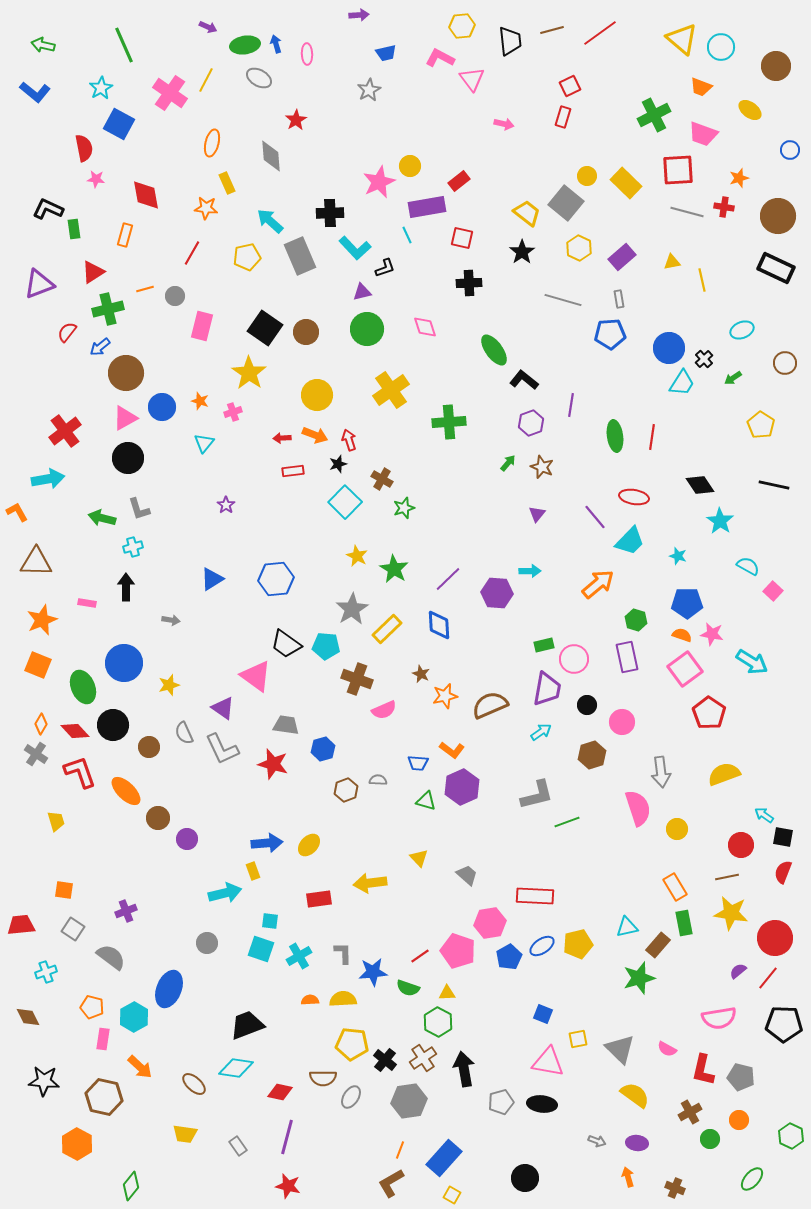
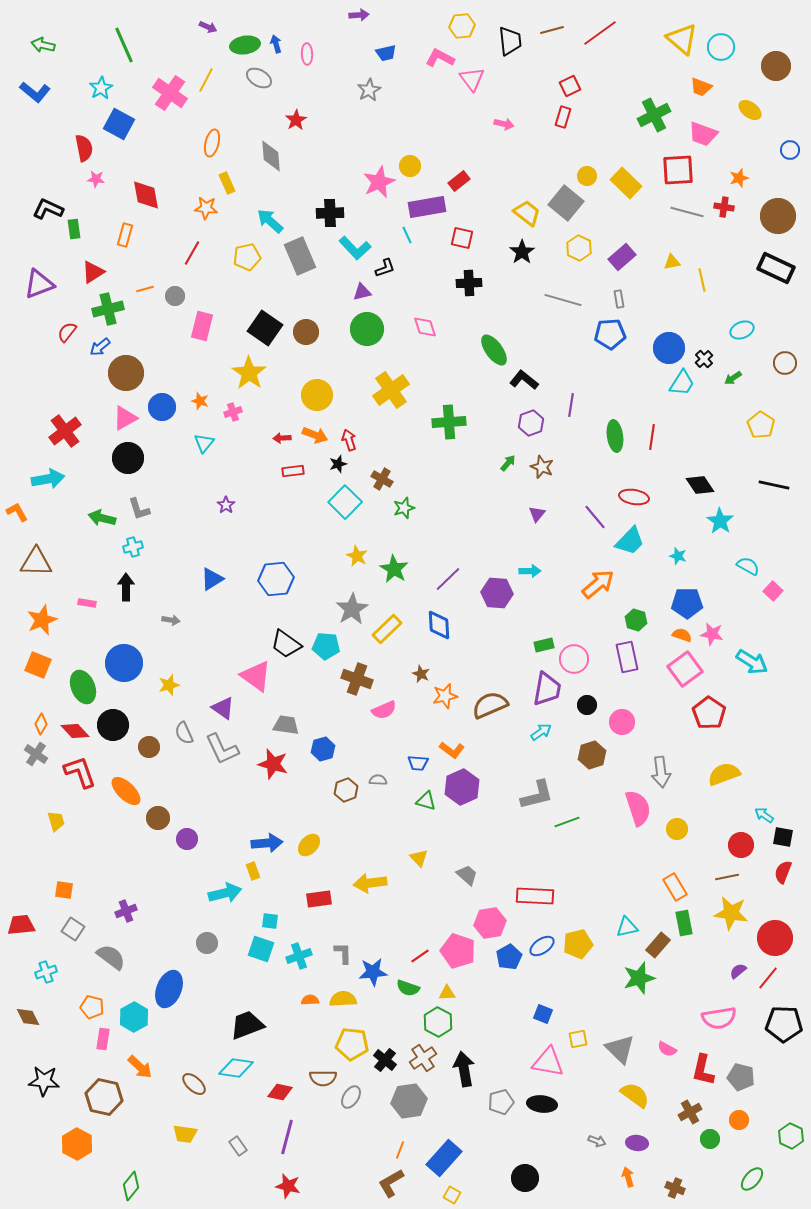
cyan cross at (299, 956): rotated 10 degrees clockwise
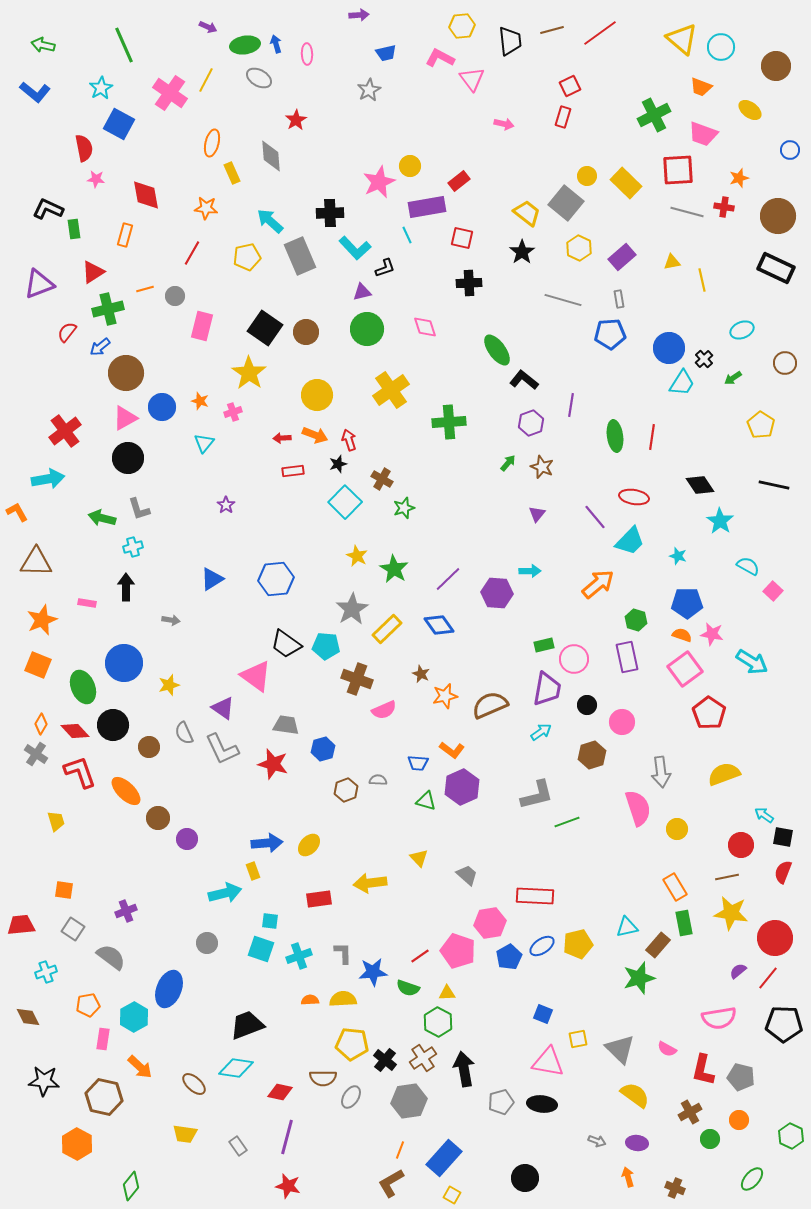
yellow rectangle at (227, 183): moved 5 px right, 10 px up
green ellipse at (494, 350): moved 3 px right
blue diamond at (439, 625): rotated 32 degrees counterclockwise
orange pentagon at (92, 1007): moved 4 px left, 2 px up; rotated 25 degrees counterclockwise
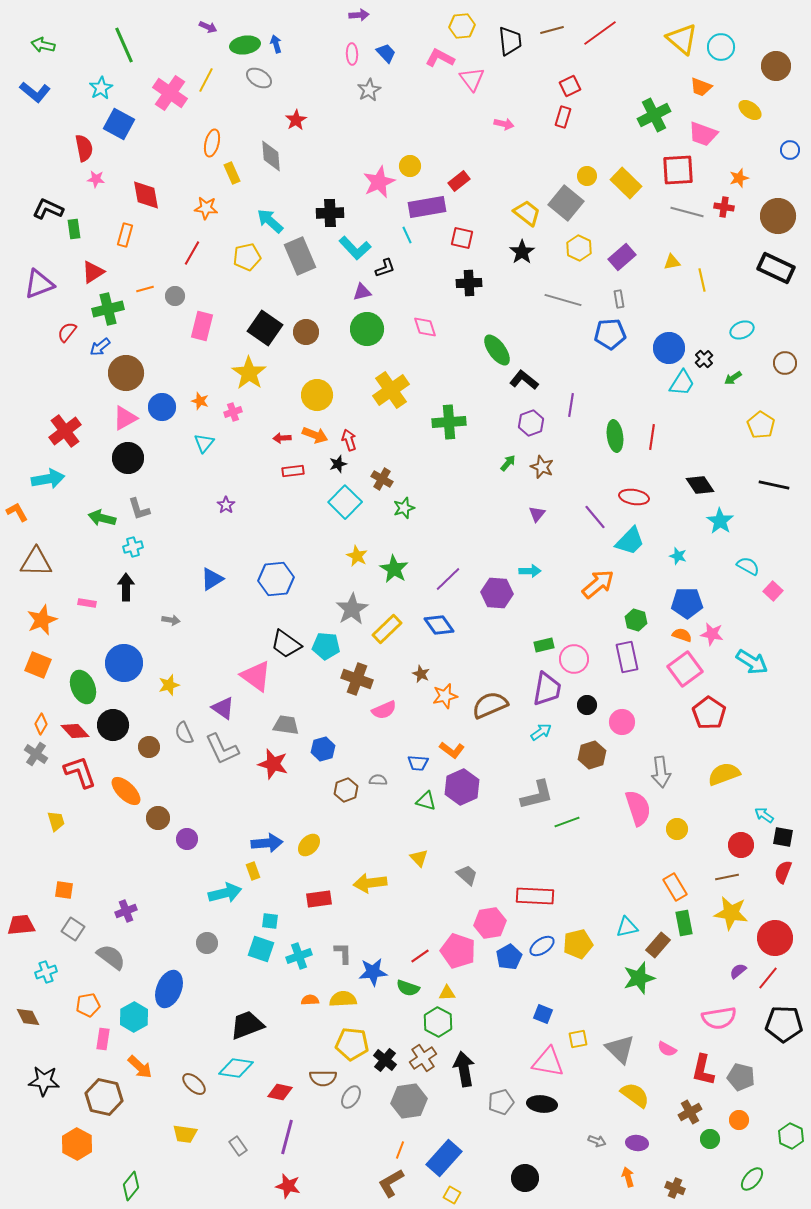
blue trapezoid at (386, 53): rotated 120 degrees counterclockwise
pink ellipse at (307, 54): moved 45 px right
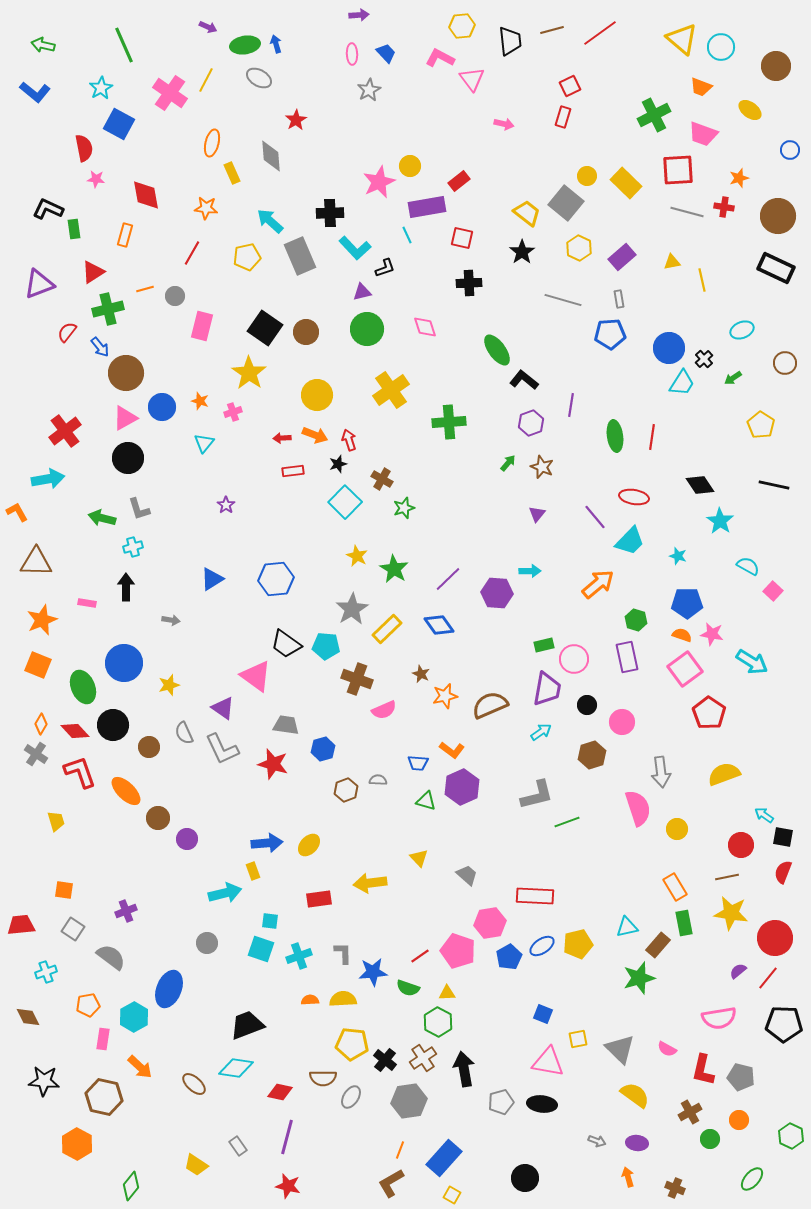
blue arrow at (100, 347): rotated 90 degrees counterclockwise
yellow trapezoid at (185, 1134): moved 11 px right, 31 px down; rotated 25 degrees clockwise
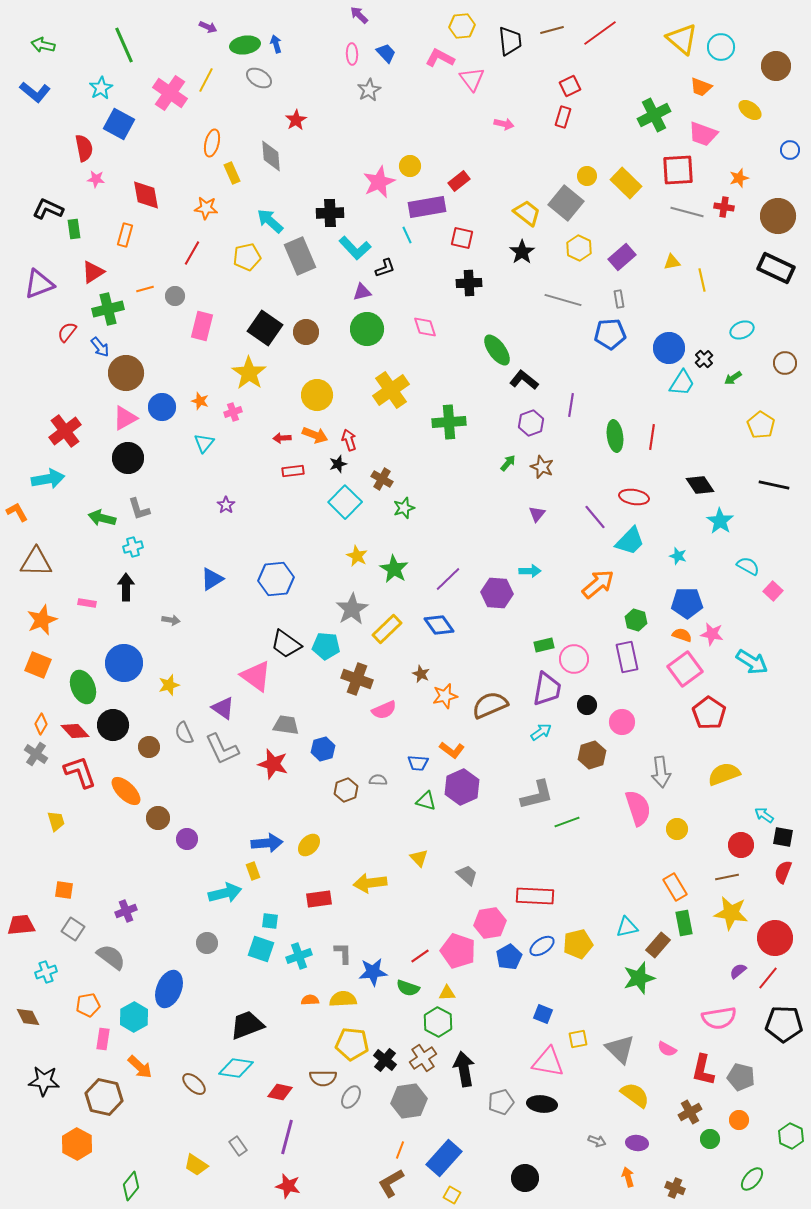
purple arrow at (359, 15): rotated 132 degrees counterclockwise
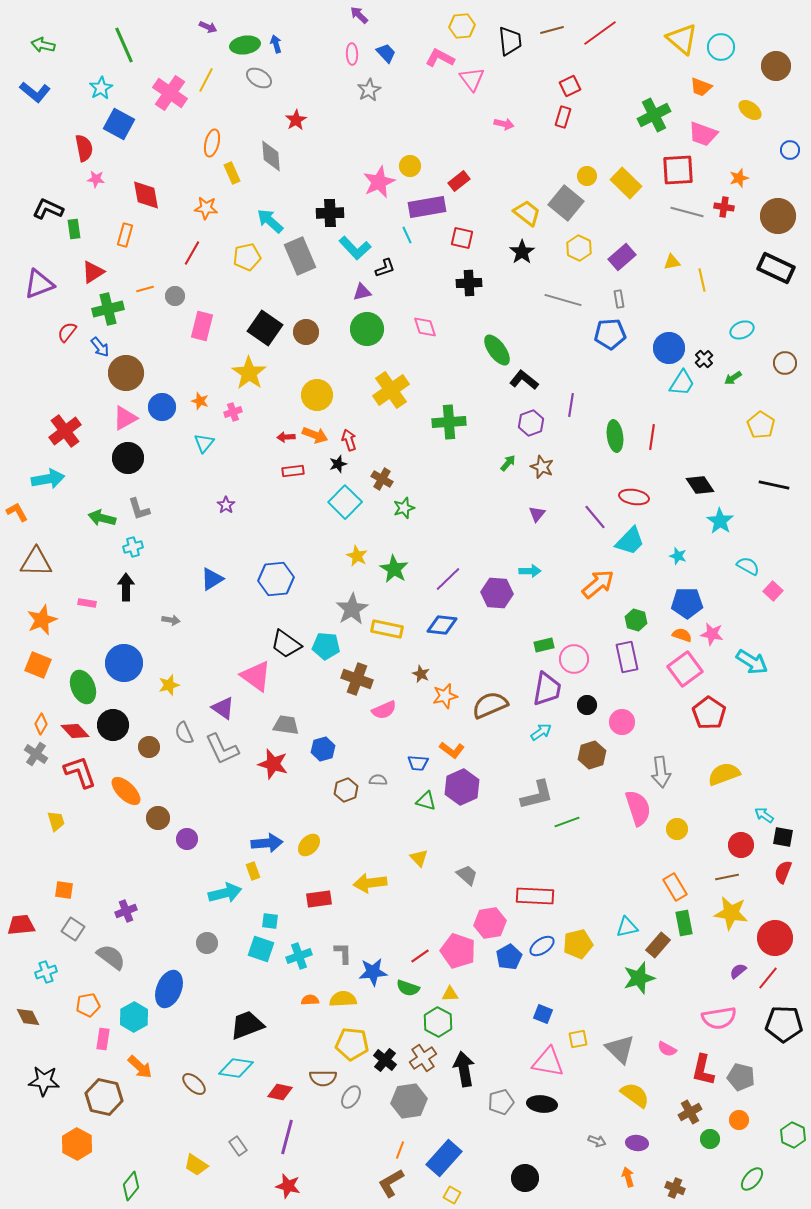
red arrow at (282, 438): moved 4 px right, 1 px up
blue diamond at (439, 625): moved 3 px right; rotated 48 degrees counterclockwise
yellow rectangle at (387, 629): rotated 56 degrees clockwise
yellow triangle at (447, 993): moved 3 px right, 1 px down
green hexagon at (791, 1136): moved 2 px right, 1 px up
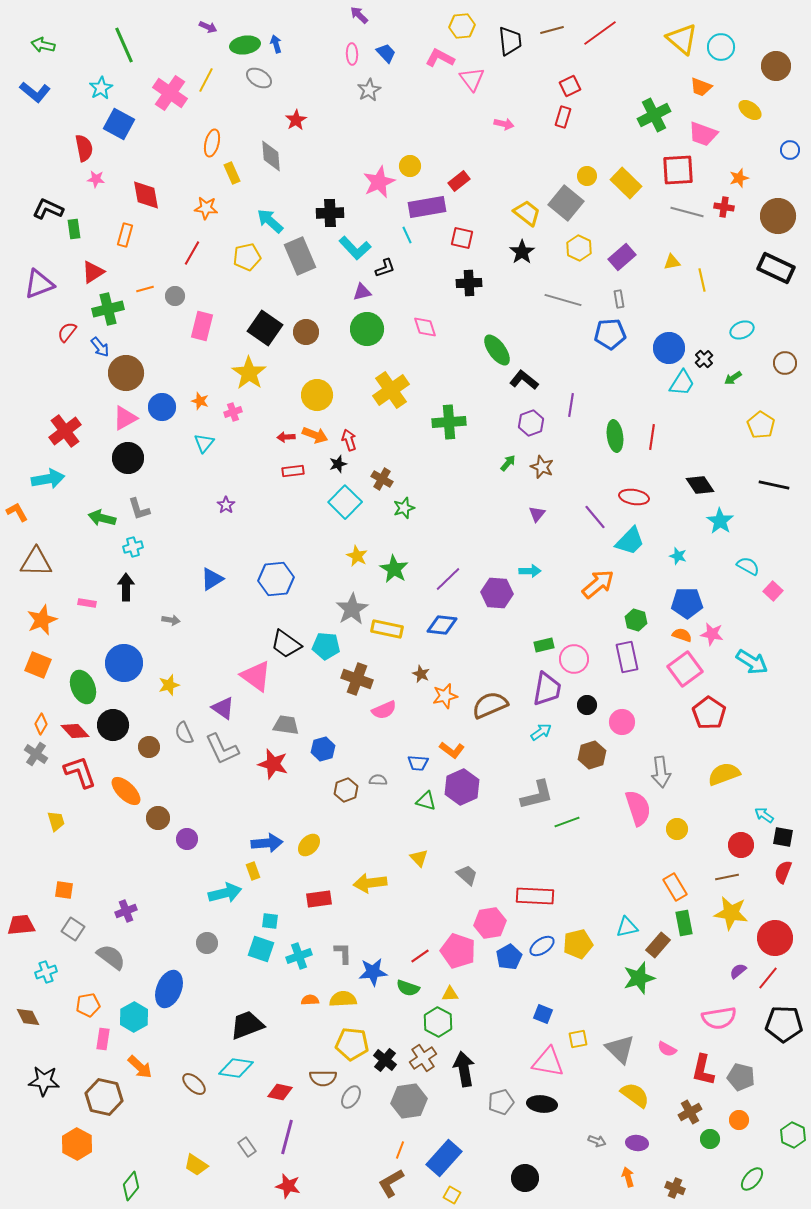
gray rectangle at (238, 1146): moved 9 px right, 1 px down
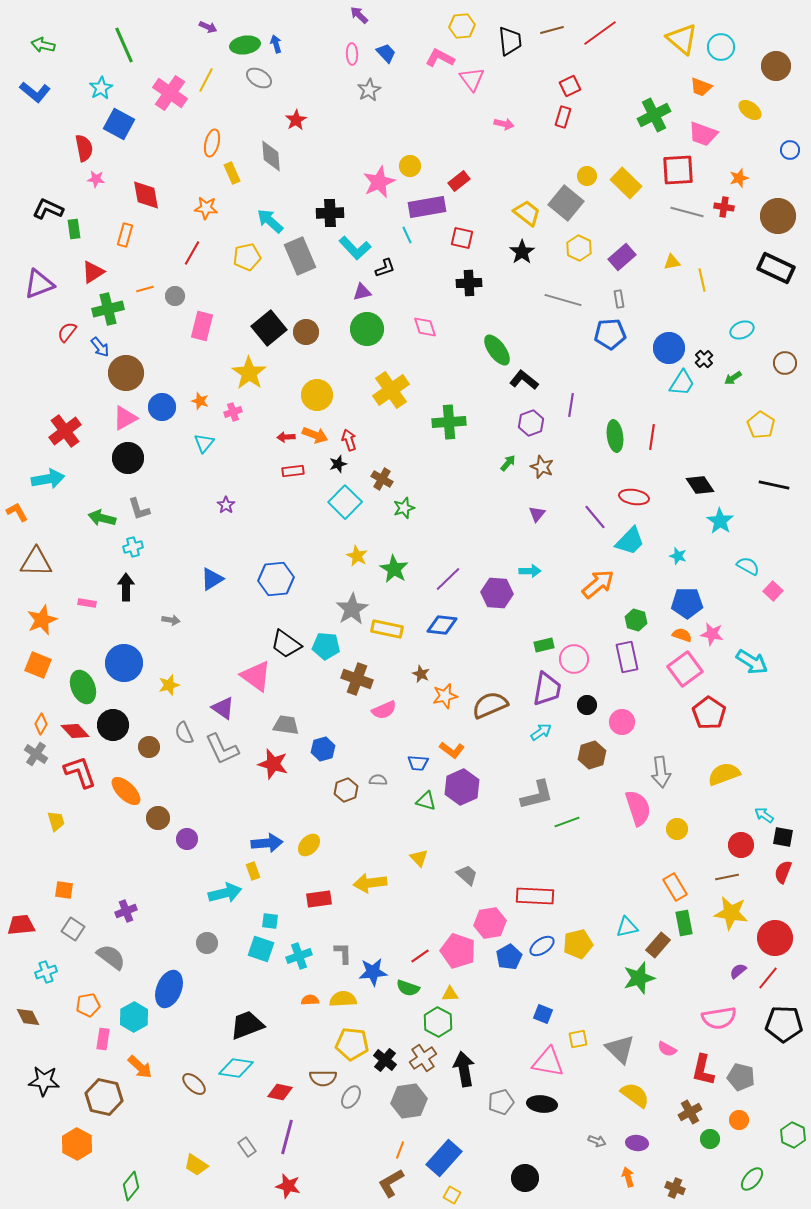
black square at (265, 328): moved 4 px right; rotated 16 degrees clockwise
